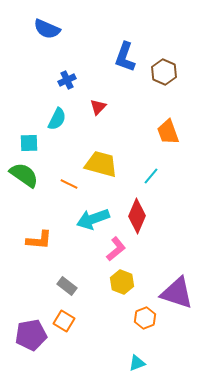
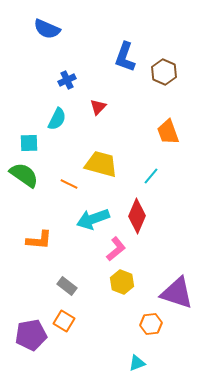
orange hexagon: moved 6 px right, 6 px down; rotated 15 degrees clockwise
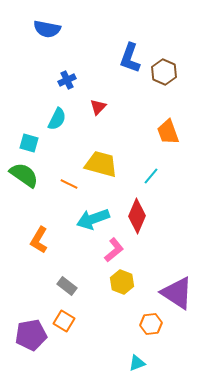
blue semicircle: rotated 12 degrees counterclockwise
blue L-shape: moved 5 px right, 1 px down
cyan square: rotated 18 degrees clockwise
orange L-shape: rotated 116 degrees clockwise
pink L-shape: moved 2 px left, 1 px down
purple triangle: rotated 15 degrees clockwise
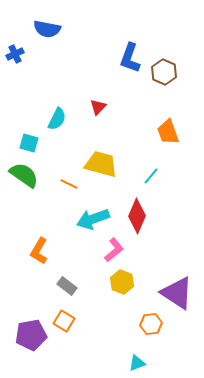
blue cross: moved 52 px left, 26 px up
orange L-shape: moved 11 px down
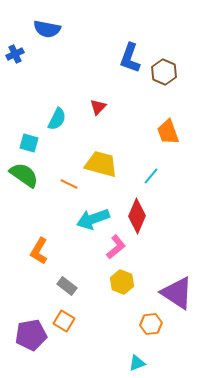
pink L-shape: moved 2 px right, 3 px up
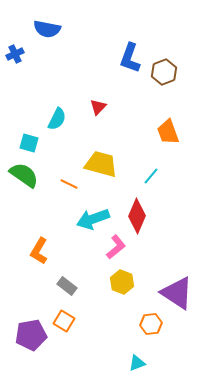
brown hexagon: rotated 15 degrees clockwise
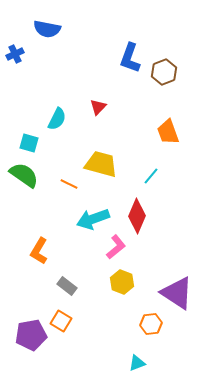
orange square: moved 3 px left
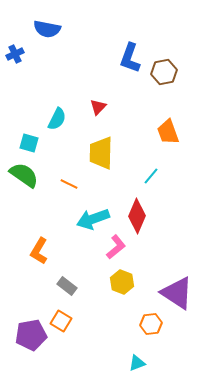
brown hexagon: rotated 10 degrees clockwise
yellow trapezoid: moved 11 px up; rotated 104 degrees counterclockwise
